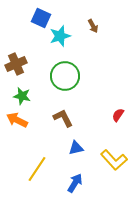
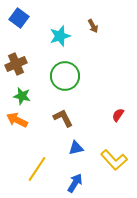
blue square: moved 22 px left; rotated 12 degrees clockwise
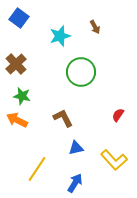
brown arrow: moved 2 px right, 1 px down
brown cross: rotated 20 degrees counterclockwise
green circle: moved 16 px right, 4 px up
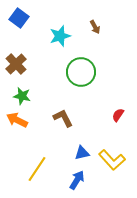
blue triangle: moved 6 px right, 5 px down
yellow L-shape: moved 2 px left
blue arrow: moved 2 px right, 3 px up
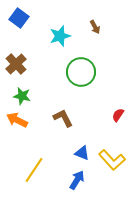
blue triangle: rotated 35 degrees clockwise
yellow line: moved 3 px left, 1 px down
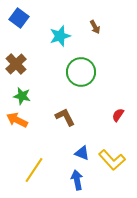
brown L-shape: moved 2 px right, 1 px up
blue arrow: rotated 42 degrees counterclockwise
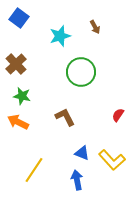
orange arrow: moved 1 px right, 2 px down
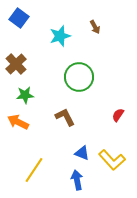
green circle: moved 2 px left, 5 px down
green star: moved 3 px right, 1 px up; rotated 18 degrees counterclockwise
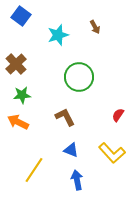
blue square: moved 2 px right, 2 px up
cyan star: moved 2 px left, 1 px up
green star: moved 3 px left
blue triangle: moved 11 px left, 3 px up
yellow L-shape: moved 7 px up
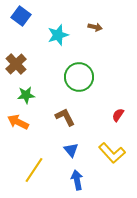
brown arrow: rotated 48 degrees counterclockwise
green star: moved 4 px right
blue triangle: rotated 28 degrees clockwise
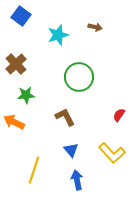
red semicircle: moved 1 px right
orange arrow: moved 4 px left
yellow line: rotated 16 degrees counterclockwise
